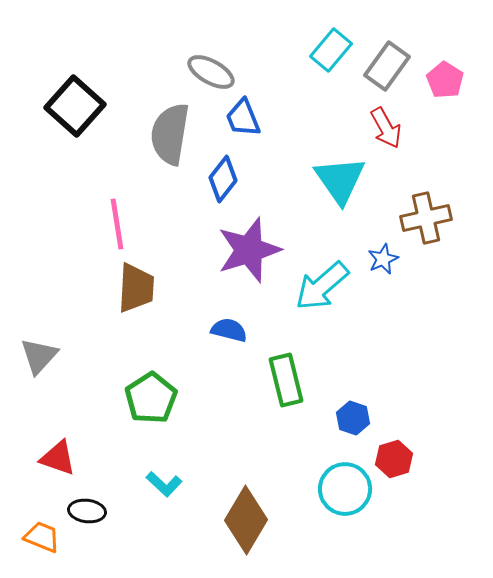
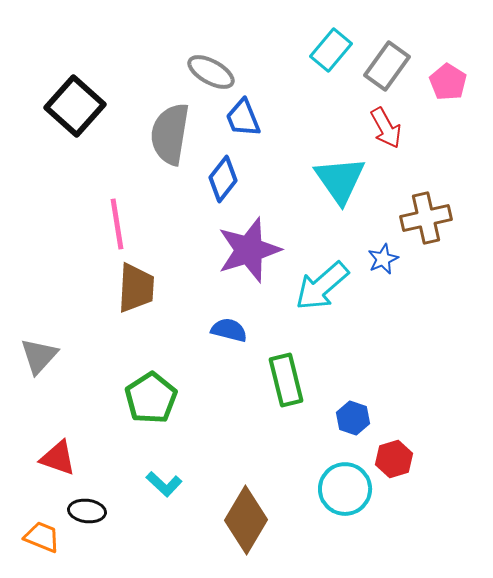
pink pentagon: moved 3 px right, 2 px down
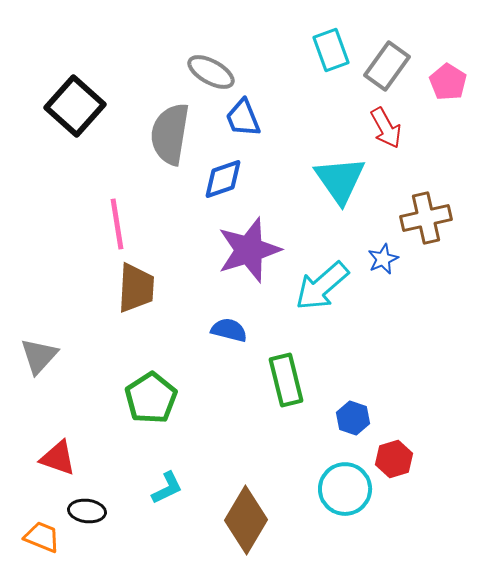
cyan rectangle: rotated 60 degrees counterclockwise
blue diamond: rotated 33 degrees clockwise
cyan L-shape: moved 3 px right, 4 px down; rotated 69 degrees counterclockwise
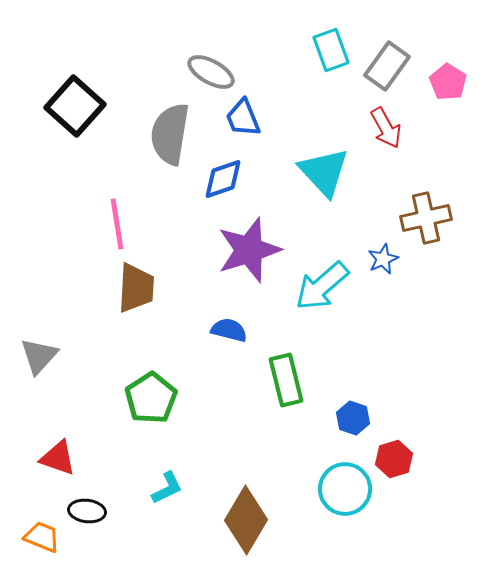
cyan triangle: moved 16 px left, 8 px up; rotated 8 degrees counterclockwise
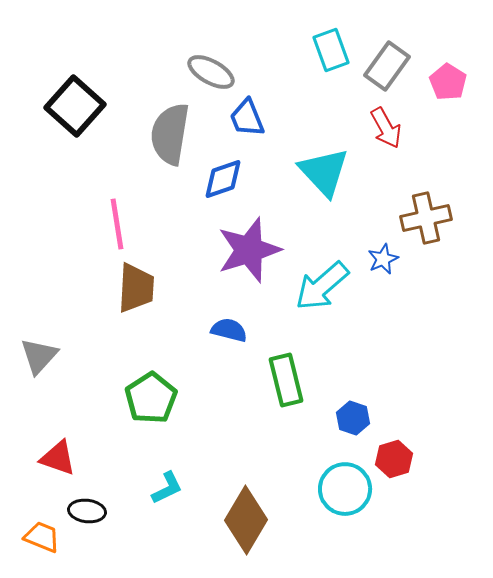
blue trapezoid: moved 4 px right
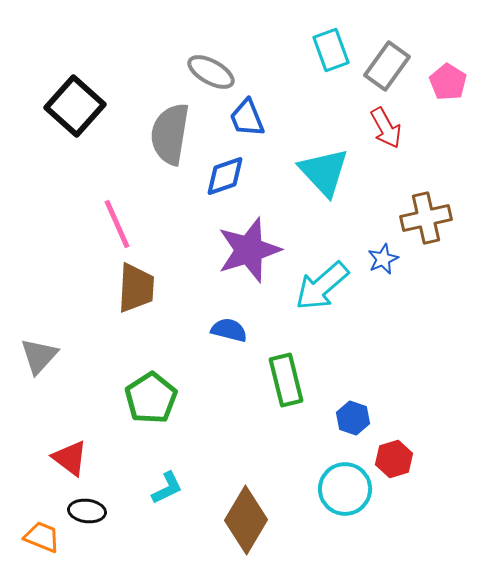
blue diamond: moved 2 px right, 3 px up
pink line: rotated 15 degrees counterclockwise
red triangle: moved 12 px right; rotated 18 degrees clockwise
